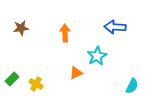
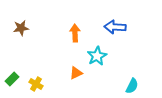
orange arrow: moved 10 px right
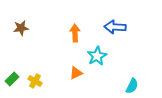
yellow cross: moved 1 px left, 3 px up
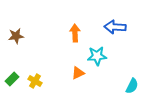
brown star: moved 5 px left, 8 px down
cyan star: rotated 24 degrees clockwise
orange triangle: moved 2 px right
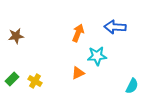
orange arrow: moved 3 px right; rotated 24 degrees clockwise
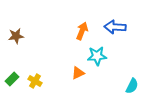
orange arrow: moved 4 px right, 2 px up
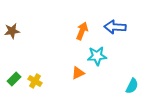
brown star: moved 4 px left, 5 px up
green rectangle: moved 2 px right
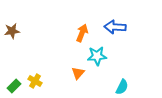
orange arrow: moved 2 px down
orange triangle: rotated 24 degrees counterclockwise
green rectangle: moved 7 px down
cyan semicircle: moved 10 px left, 1 px down
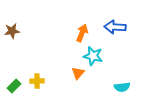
cyan star: moved 4 px left; rotated 18 degrees clockwise
yellow cross: moved 2 px right; rotated 32 degrees counterclockwise
cyan semicircle: rotated 56 degrees clockwise
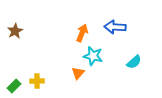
brown star: moved 3 px right; rotated 21 degrees counterclockwise
cyan semicircle: moved 12 px right, 25 px up; rotated 35 degrees counterclockwise
